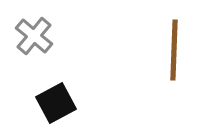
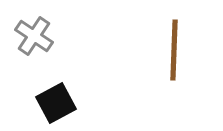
gray cross: rotated 6 degrees counterclockwise
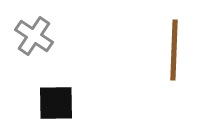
black square: rotated 27 degrees clockwise
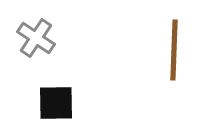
gray cross: moved 2 px right, 2 px down
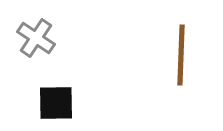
brown line: moved 7 px right, 5 px down
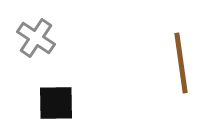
brown line: moved 8 px down; rotated 10 degrees counterclockwise
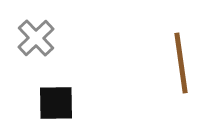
gray cross: rotated 12 degrees clockwise
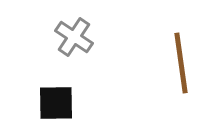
gray cross: moved 38 px right, 1 px up; rotated 12 degrees counterclockwise
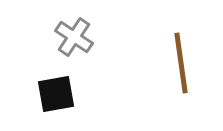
black square: moved 9 px up; rotated 9 degrees counterclockwise
